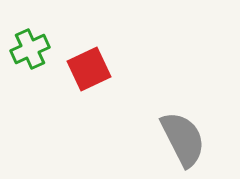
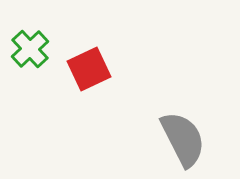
green cross: rotated 18 degrees counterclockwise
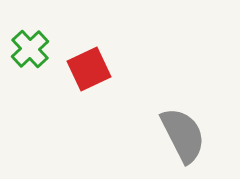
gray semicircle: moved 4 px up
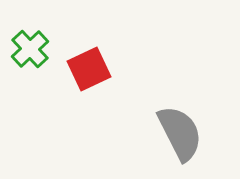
gray semicircle: moved 3 px left, 2 px up
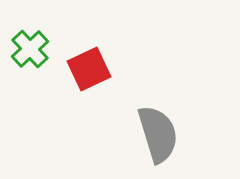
gray semicircle: moved 22 px left, 1 px down; rotated 10 degrees clockwise
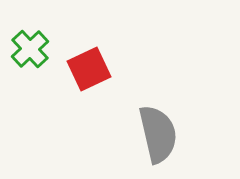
gray semicircle: rotated 4 degrees clockwise
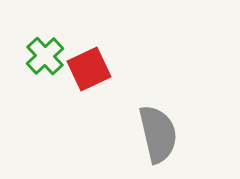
green cross: moved 15 px right, 7 px down
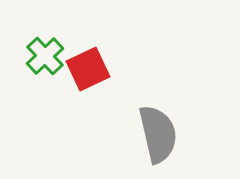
red square: moved 1 px left
